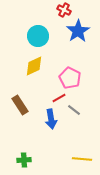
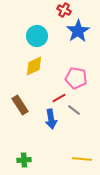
cyan circle: moved 1 px left
pink pentagon: moved 6 px right; rotated 15 degrees counterclockwise
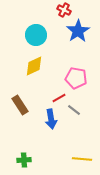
cyan circle: moved 1 px left, 1 px up
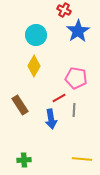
yellow diamond: rotated 35 degrees counterclockwise
gray line: rotated 56 degrees clockwise
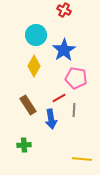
blue star: moved 14 px left, 19 px down
brown rectangle: moved 8 px right
green cross: moved 15 px up
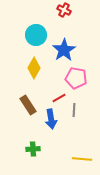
yellow diamond: moved 2 px down
green cross: moved 9 px right, 4 px down
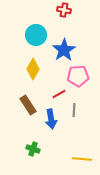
red cross: rotated 16 degrees counterclockwise
yellow diamond: moved 1 px left, 1 px down
pink pentagon: moved 2 px right, 2 px up; rotated 15 degrees counterclockwise
red line: moved 4 px up
green cross: rotated 24 degrees clockwise
